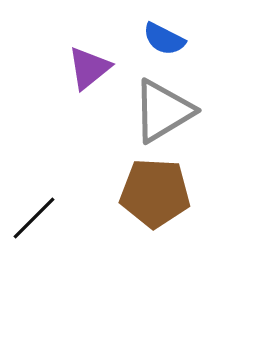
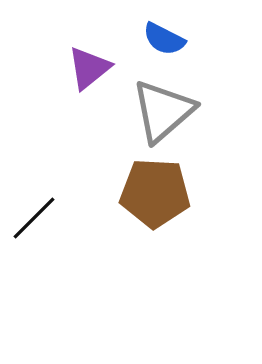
gray triangle: rotated 10 degrees counterclockwise
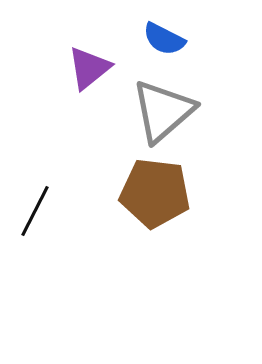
brown pentagon: rotated 4 degrees clockwise
black line: moved 1 px right, 7 px up; rotated 18 degrees counterclockwise
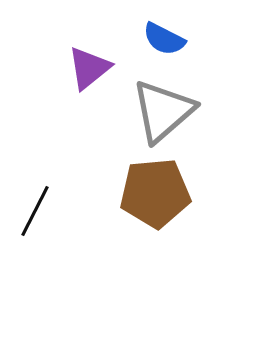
brown pentagon: rotated 12 degrees counterclockwise
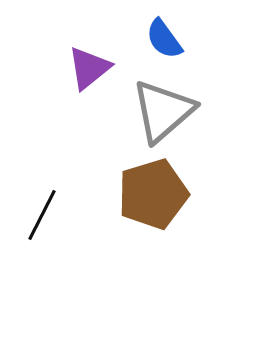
blue semicircle: rotated 27 degrees clockwise
brown pentagon: moved 2 px left, 1 px down; rotated 12 degrees counterclockwise
black line: moved 7 px right, 4 px down
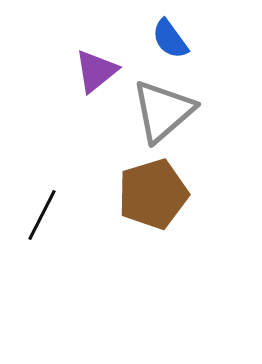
blue semicircle: moved 6 px right
purple triangle: moved 7 px right, 3 px down
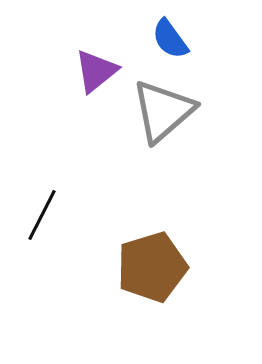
brown pentagon: moved 1 px left, 73 px down
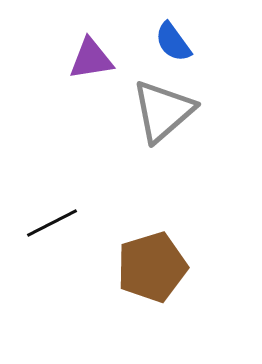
blue semicircle: moved 3 px right, 3 px down
purple triangle: moved 5 px left, 12 px up; rotated 30 degrees clockwise
black line: moved 10 px right, 8 px down; rotated 36 degrees clockwise
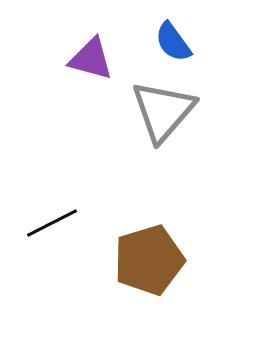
purple triangle: rotated 24 degrees clockwise
gray triangle: rotated 8 degrees counterclockwise
brown pentagon: moved 3 px left, 7 px up
